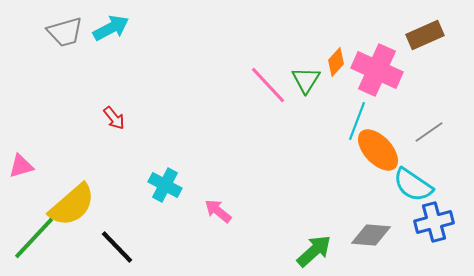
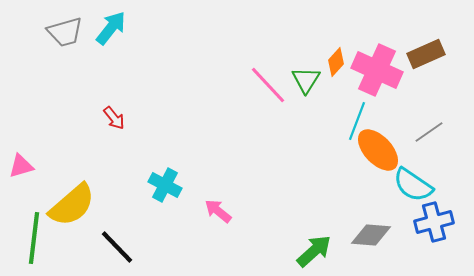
cyan arrow: rotated 24 degrees counterclockwise
brown rectangle: moved 1 px right, 19 px down
green line: rotated 36 degrees counterclockwise
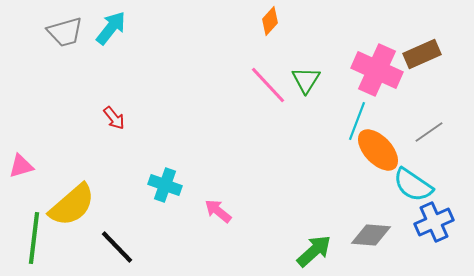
brown rectangle: moved 4 px left
orange diamond: moved 66 px left, 41 px up
cyan cross: rotated 8 degrees counterclockwise
blue cross: rotated 9 degrees counterclockwise
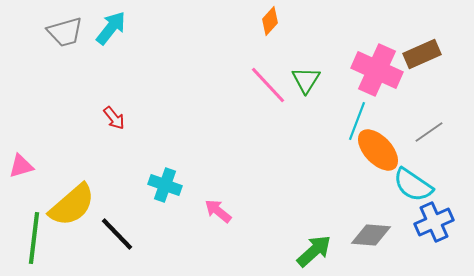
black line: moved 13 px up
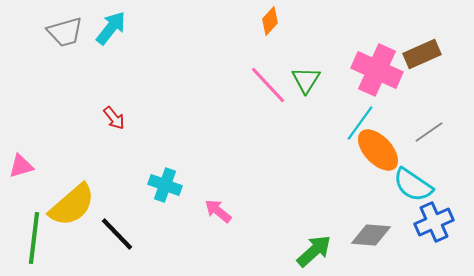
cyan line: moved 3 px right, 2 px down; rotated 15 degrees clockwise
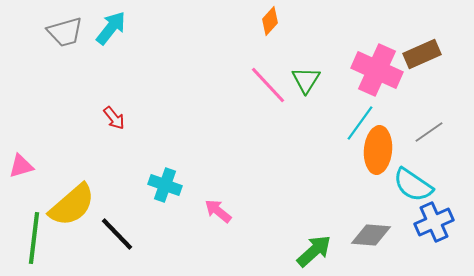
orange ellipse: rotated 48 degrees clockwise
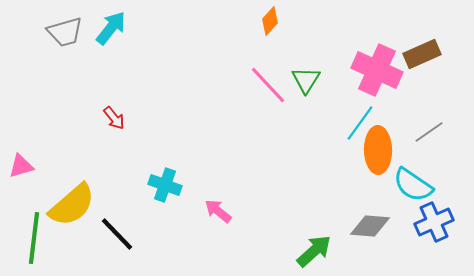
orange ellipse: rotated 6 degrees counterclockwise
gray diamond: moved 1 px left, 9 px up
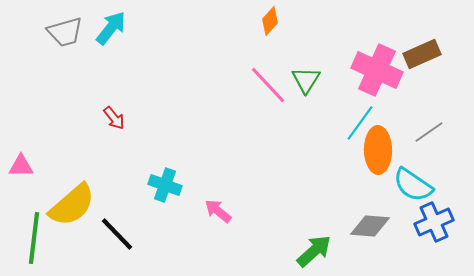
pink triangle: rotated 16 degrees clockwise
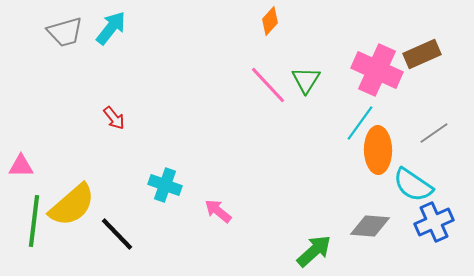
gray line: moved 5 px right, 1 px down
green line: moved 17 px up
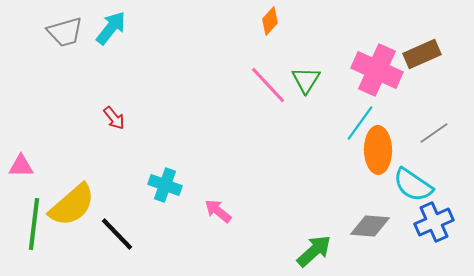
green line: moved 3 px down
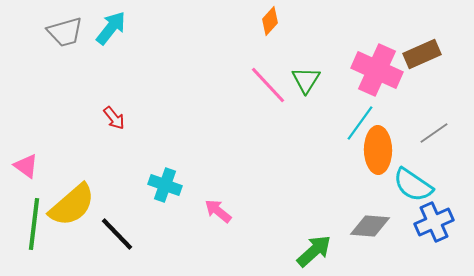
pink triangle: moved 5 px right; rotated 36 degrees clockwise
